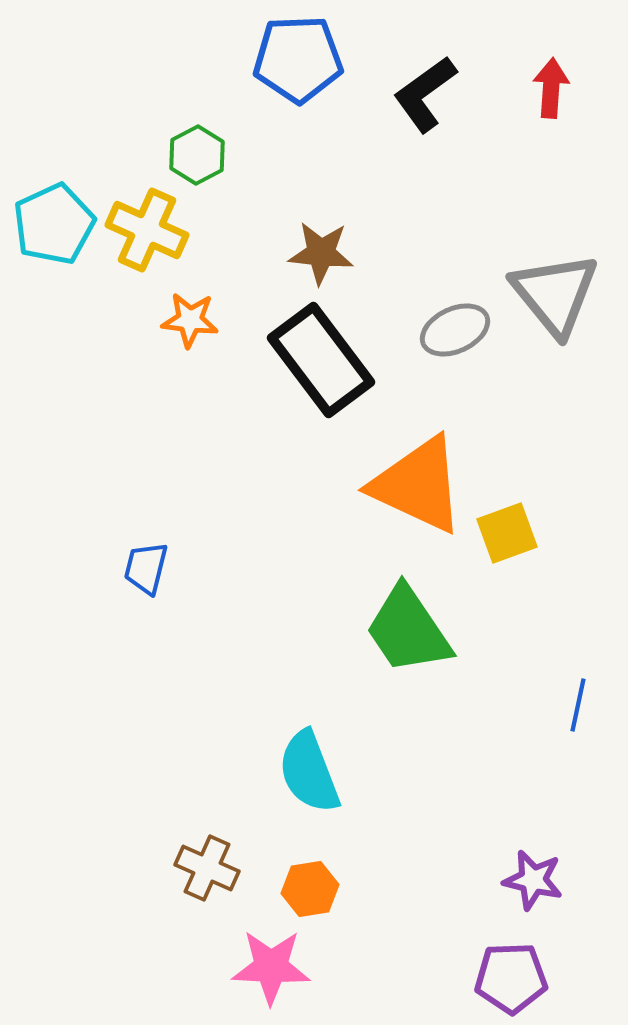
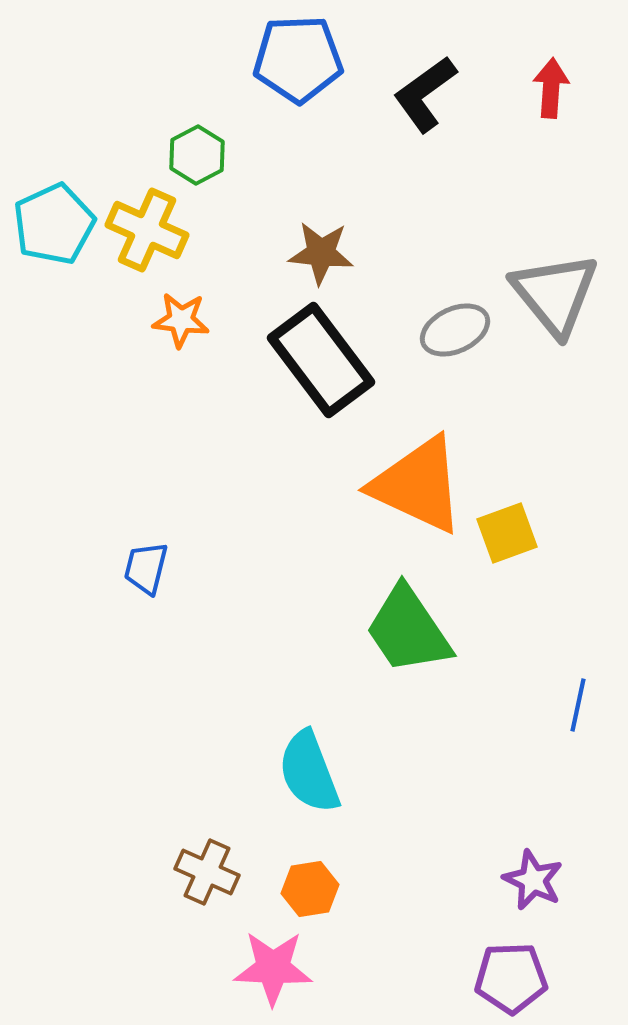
orange star: moved 9 px left
brown cross: moved 4 px down
purple star: rotated 12 degrees clockwise
pink star: moved 2 px right, 1 px down
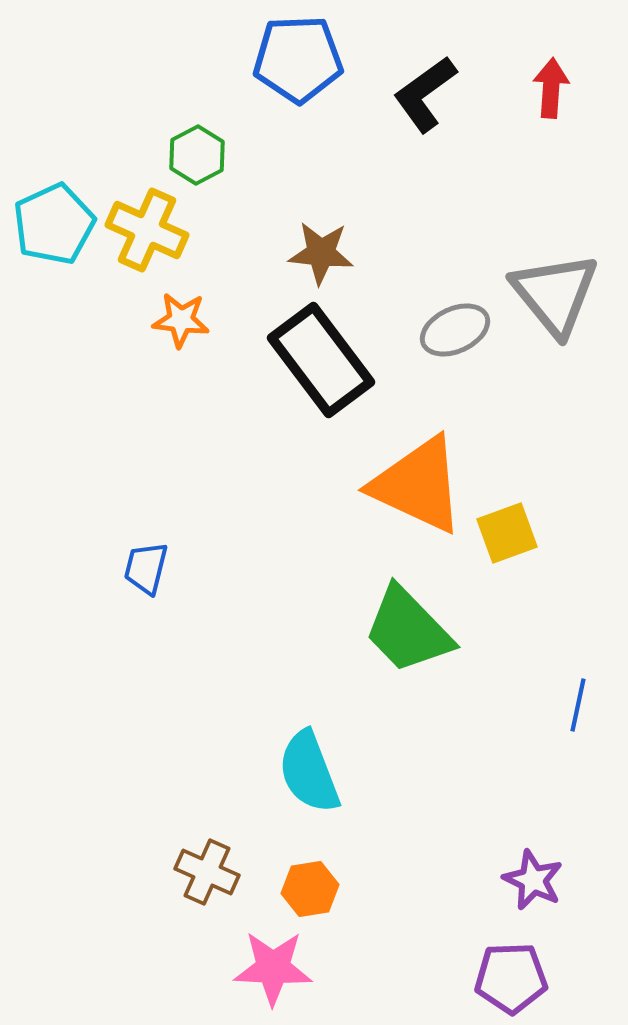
green trapezoid: rotated 10 degrees counterclockwise
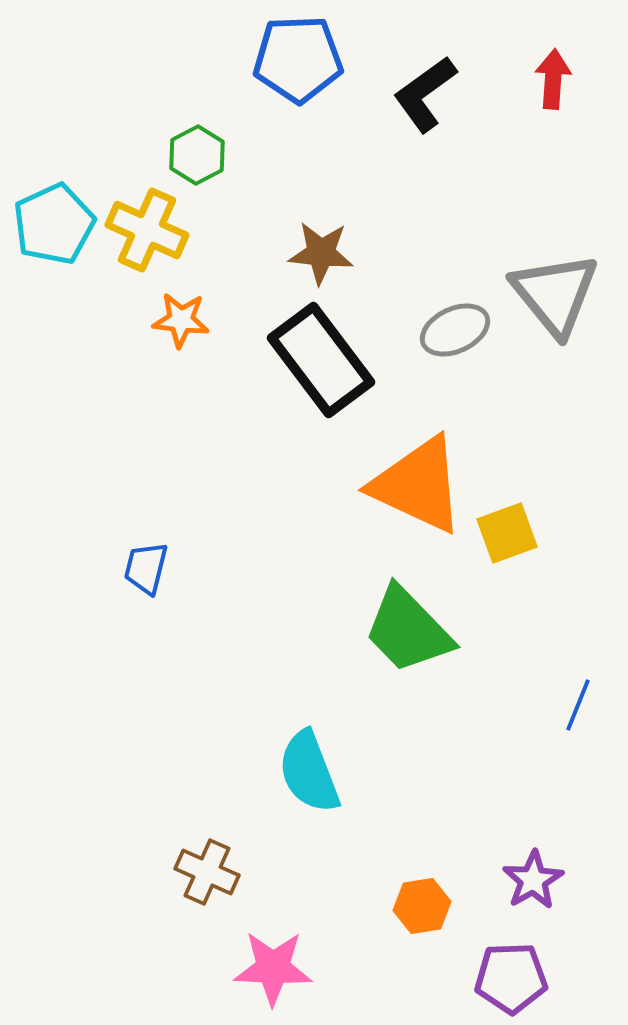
red arrow: moved 2 px right, 9 px up
blue line: rotated 10 degrees clockwise
purple star: rotated 16 degrees clockwise
orange hexagon: moved 112 px right, 17 px down
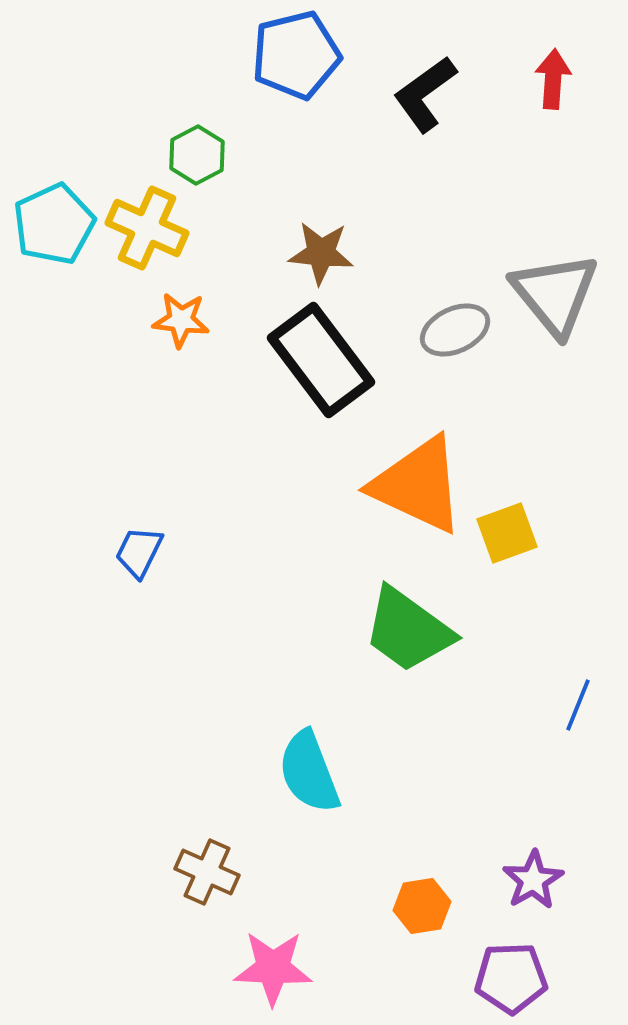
blue pentagon: moved 2 px left, 4 px up; rotated 12 degrees counterclockwise
yellow cross: moved 2 px up
blue trapezoid: moved 7 px left, 16 px up; rotated 12 degrees clockwise
green trapezoid: rotated 10 degrees counterclockwise
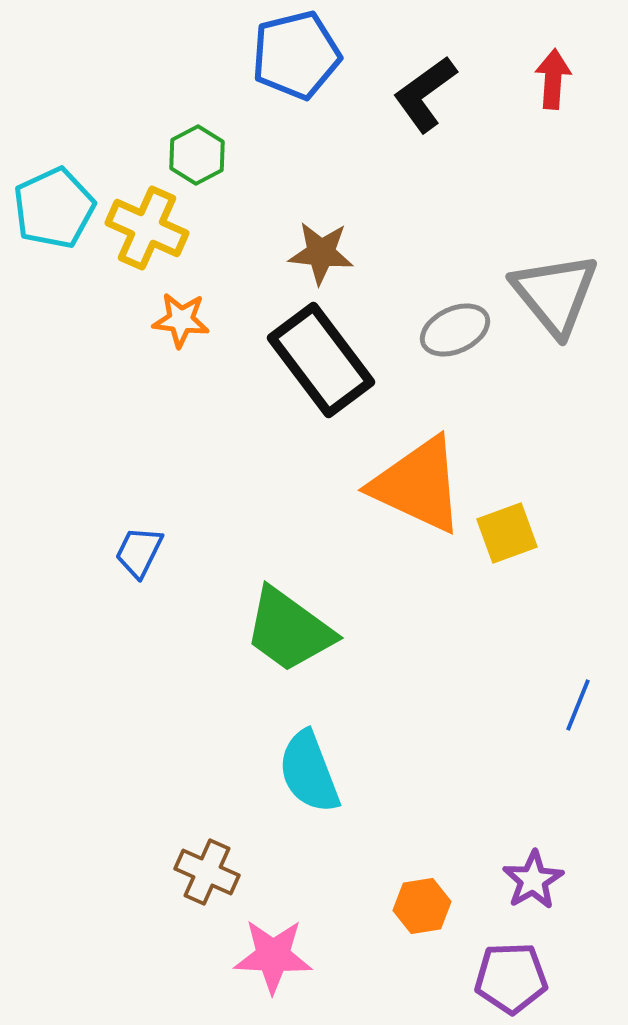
cyan pentagon: moved 16 px up
green trapezoid: moved 119 px left
pink star: moved 12 px up
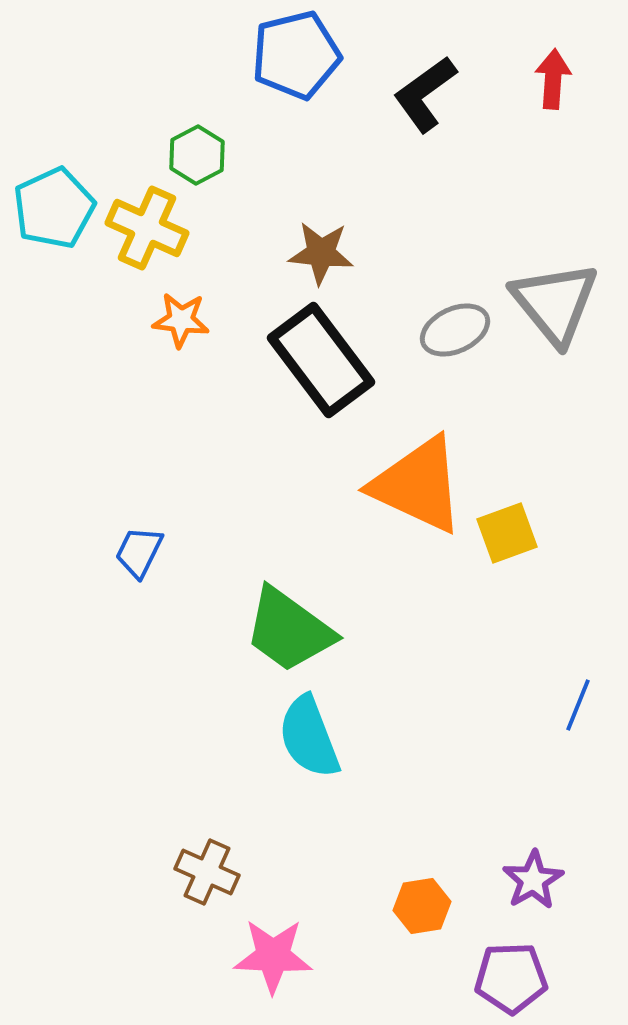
gray triangle: moved 9 px down
cyan semicircle: moved 35 px up
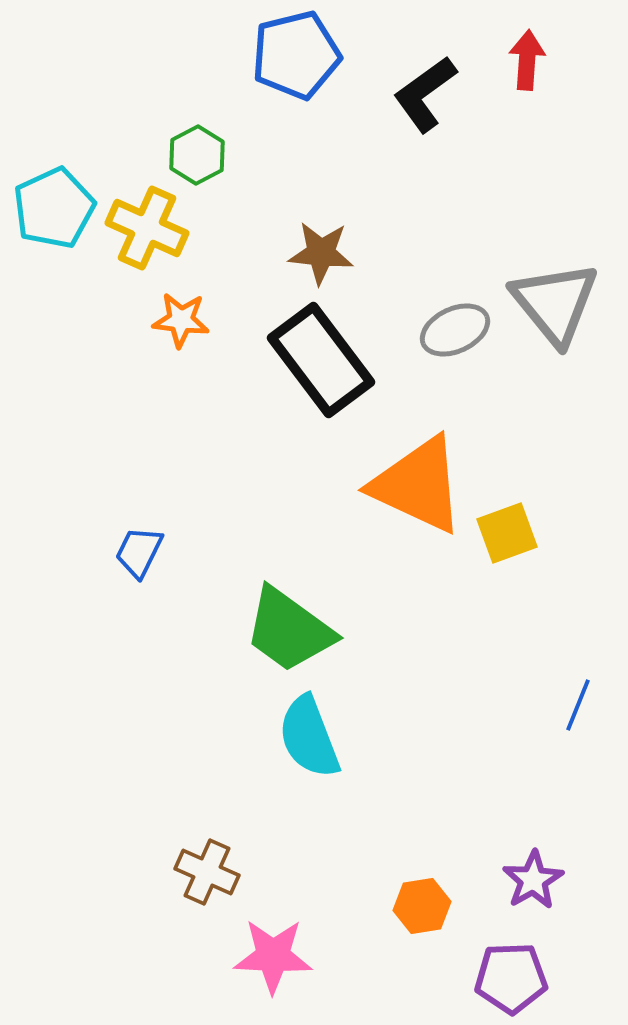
red arrow: moved 26 px left, 19 px up
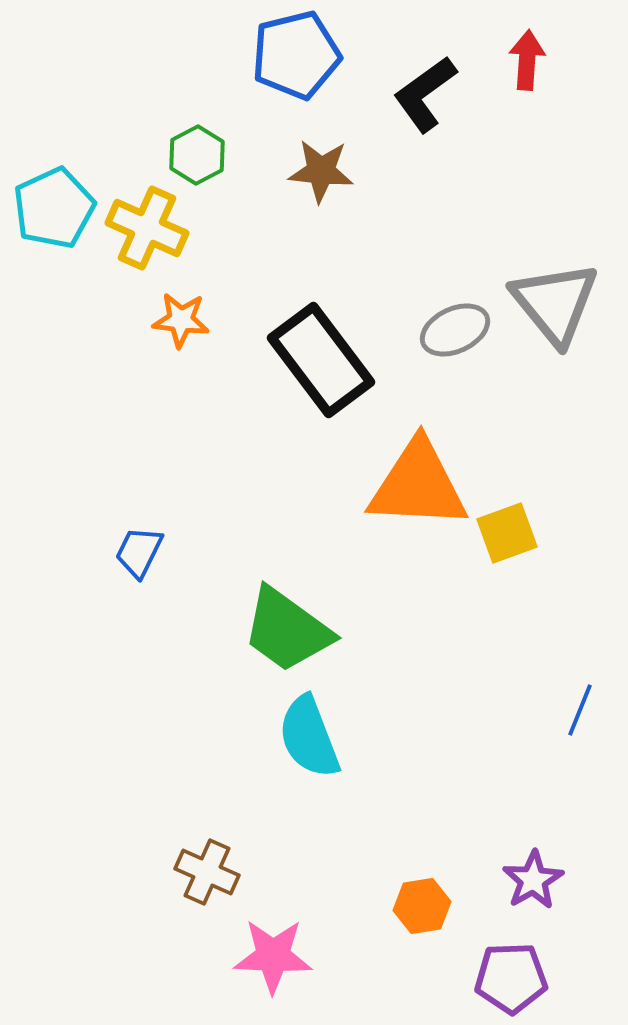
brown star: moved 82 px up
orange triangle: rotated 22 degrees counterclockwise
green trapezoid: moved 2 px left
blue line: moved 2 px right, 5 px down
